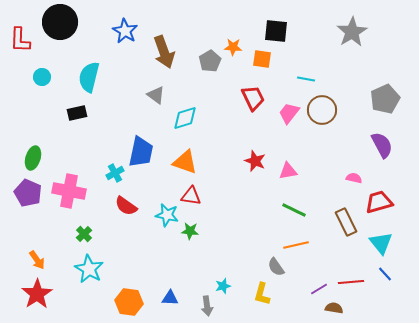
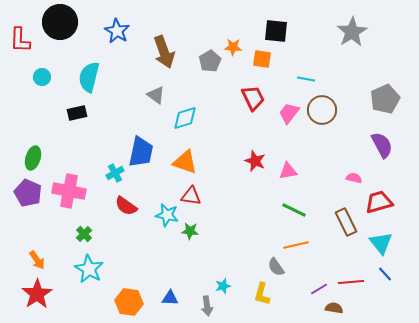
blue star at (125, 31): moved 8 px left
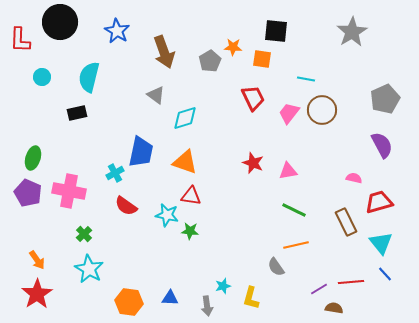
red star at (255, 161): moved 2 px left, 2 px down
yellow L-shape at (262, 294): moved 11 px left, 4 px down
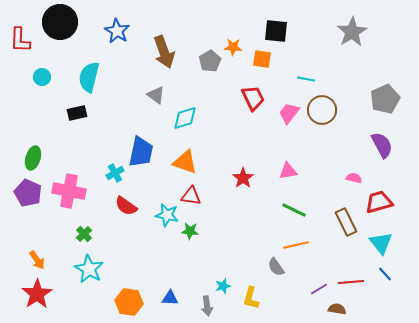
red star at (253, 163): moved 10 px left, 15 px down; rotated 15 degrees clockwise
brown semicircle at (334, 308): moved 3 px right, 1 px down
